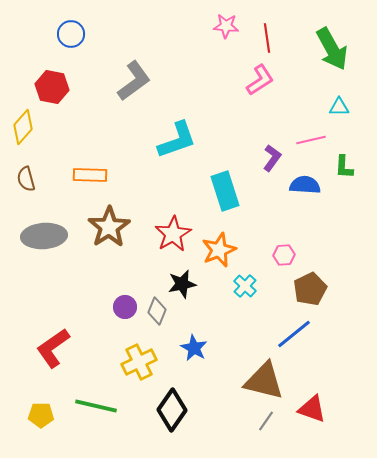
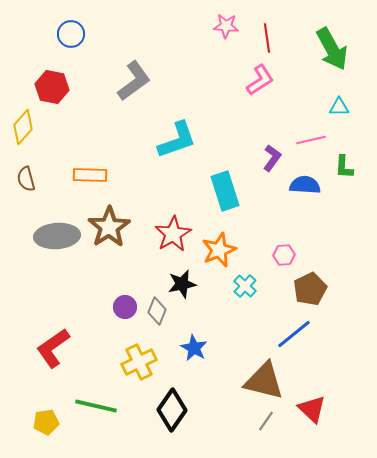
gray ellipse: moved 13 px right
red triangle: rotated 24 degrees clockwise
yellow pentagon: moved 5 px right, 7 px down; rotated 10 degrees counterclockwise
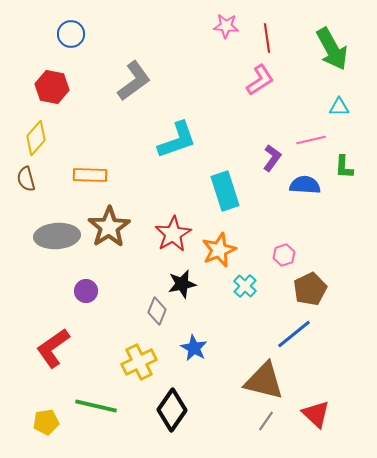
yellow diamond: moved 13 px right, 11 px down
pink hexagon: rotated 15 degrees counterclockwise
purple circle: moved 39 px left, 16 px up
red triangle: moved 4 px right, 5 px down
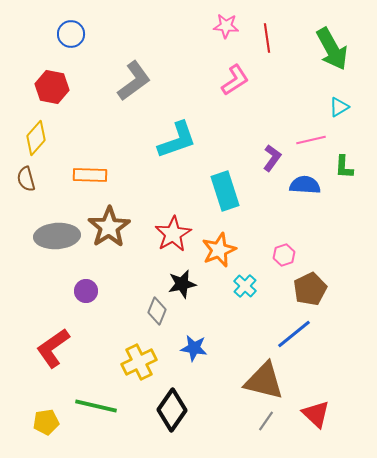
pink L-shape: moved 25 px left
cyan triangle: rotated 30 degrees counterclockwise
blue star: rotated 20 degrees counterclockwise
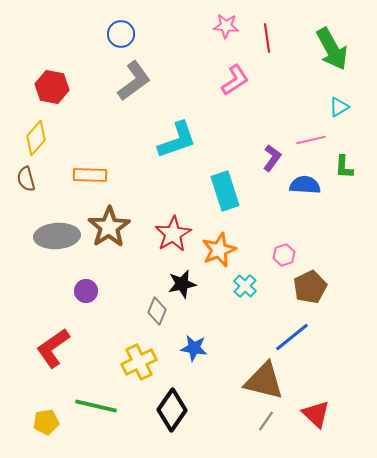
blue circle: moved 50 px right
brown pentagon: moved 2 px up
blue line: moved 2 px left, 3 px down
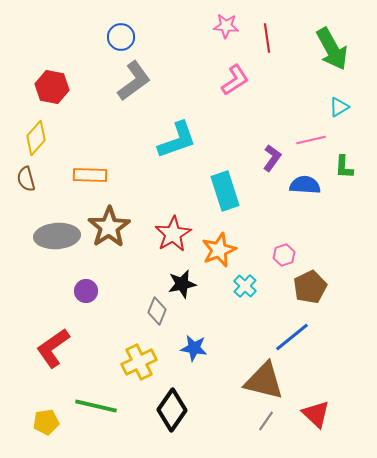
blue circle: moved 3 px down
